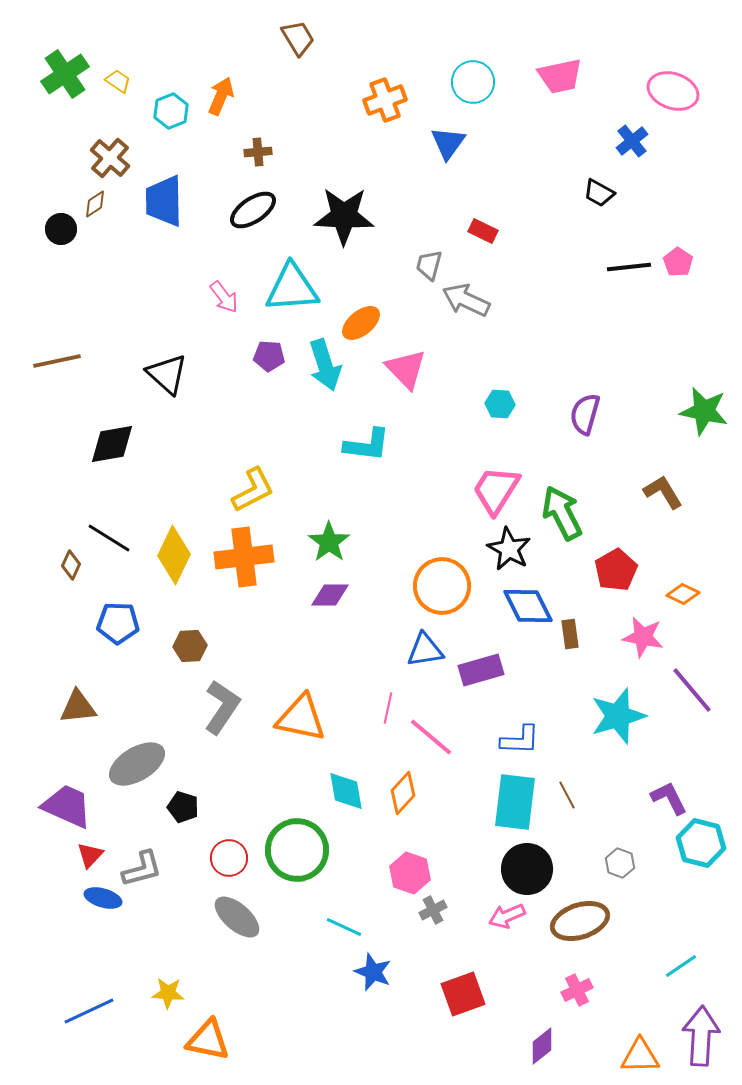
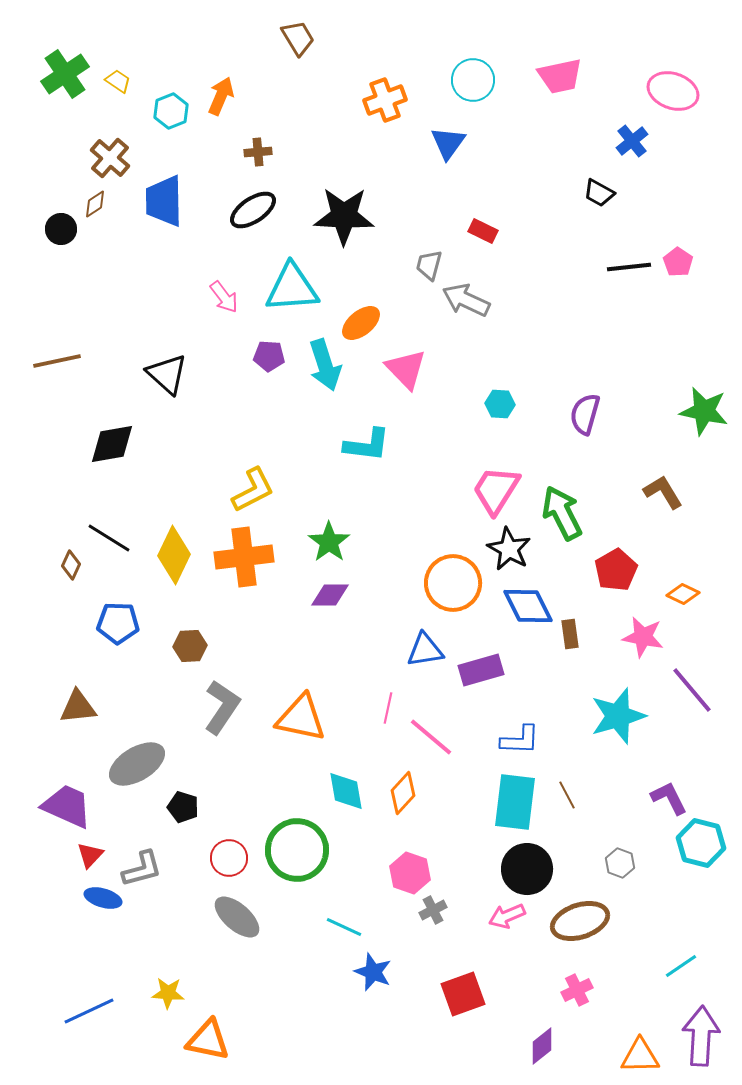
cyan circle at (473, 82): moved 2 px up
orange circle at (442, 586): moved 11 px right, 3 px up
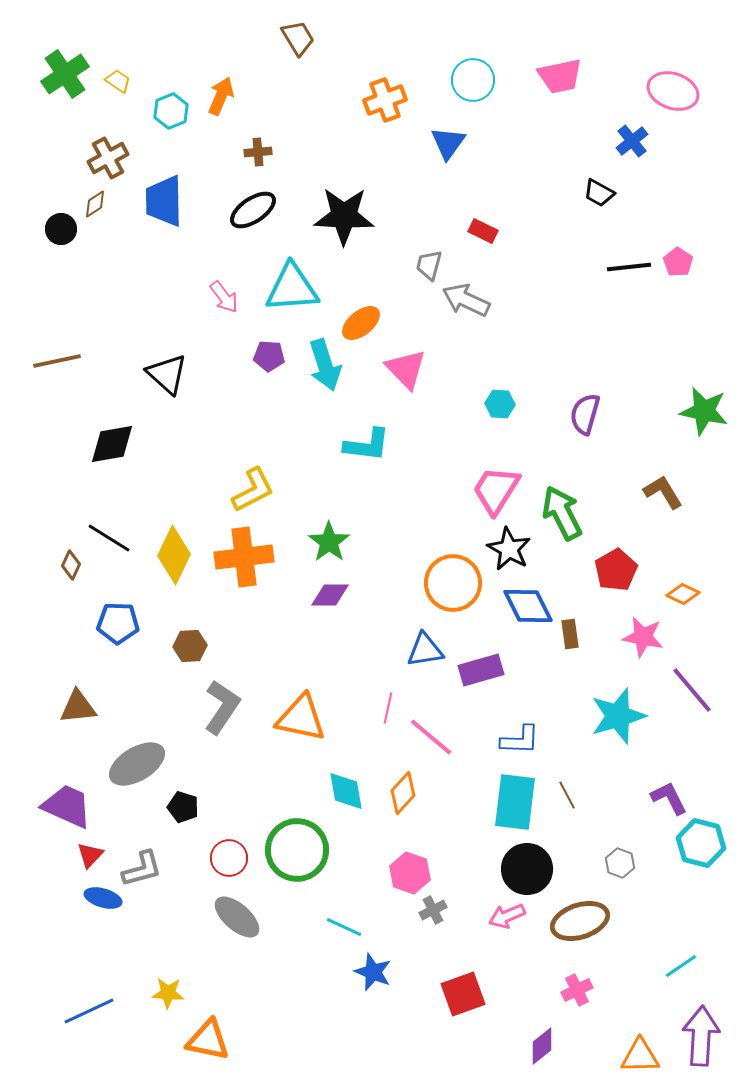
brown cross at (110, 158): moved 2 px left; rotated 21 degrees clockwise
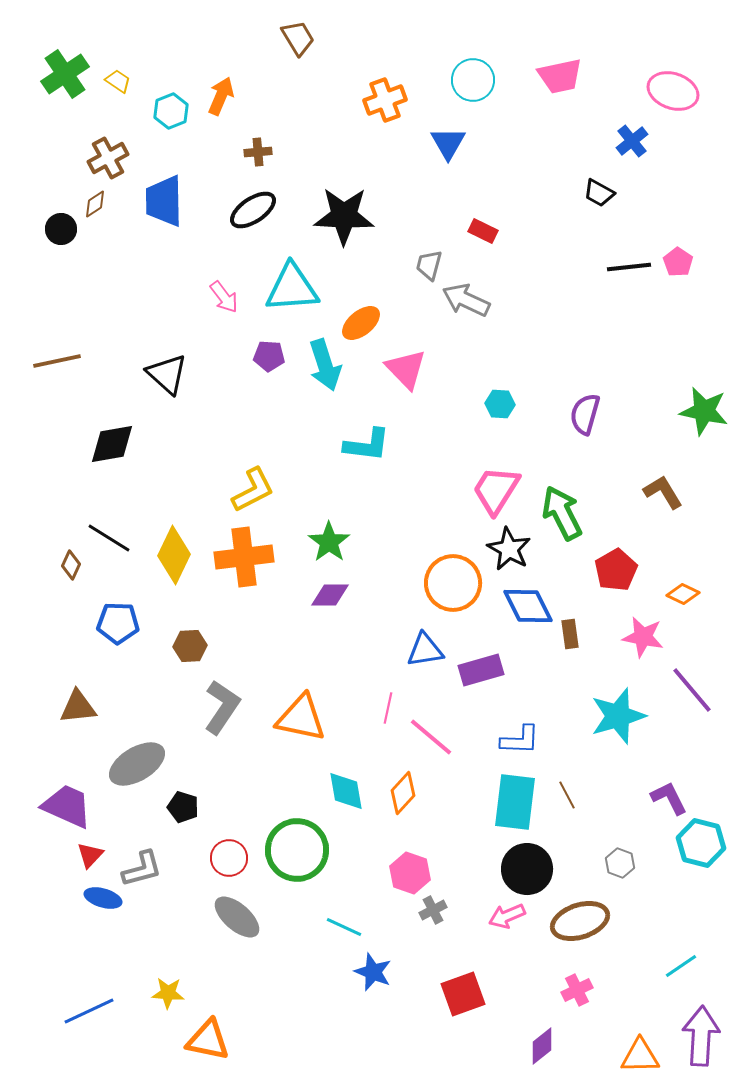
blue triangle at (448, 143): rotated 6 degrees counterclockwise
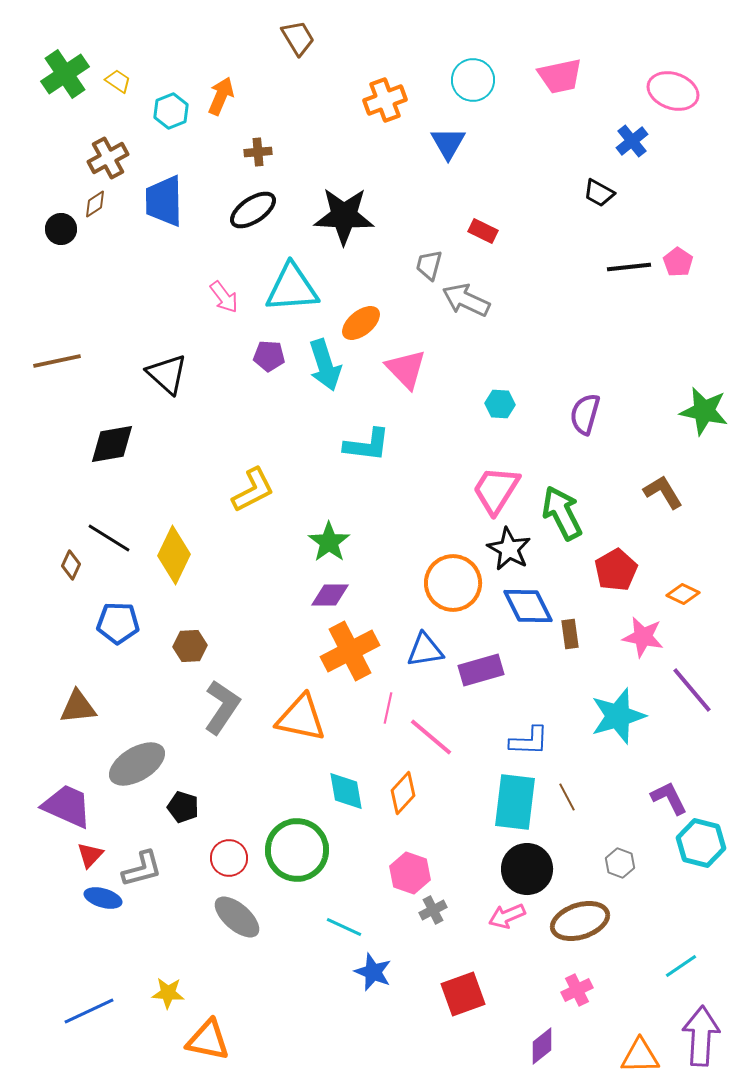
orange cross at (244, 557): moved 106 px right, 94 px down; rotated 20 degrees counterclockwise
blue L-shape at (520, 740): moved 9 px right, 1 px down
brown line at (567, 795): moved 2 px down
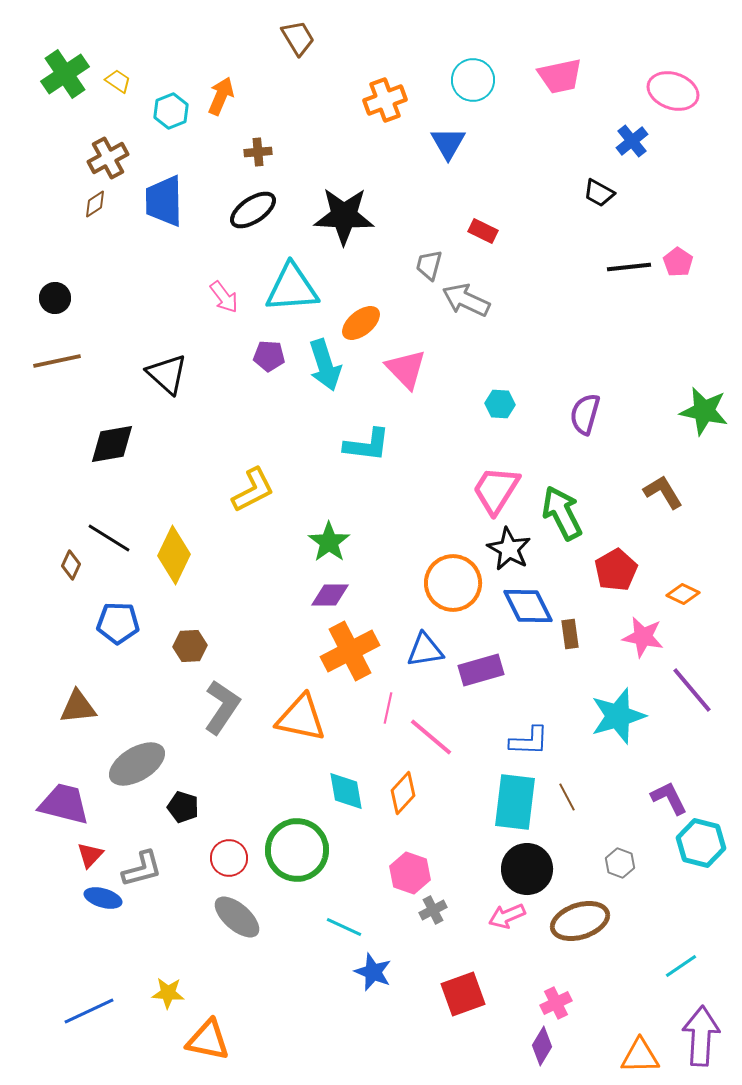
black circle at (61, 229): moved 6 px left, 69 px down
purple trapezoid at (67, 806): moved 3 px left, 2 px up; rotated 10 degrees counterclockwise
pink cross at (577, 990): moved 21 px left, 13 px down
purple diamond at (542, 1046): rotated 21 degrees counterclockwise
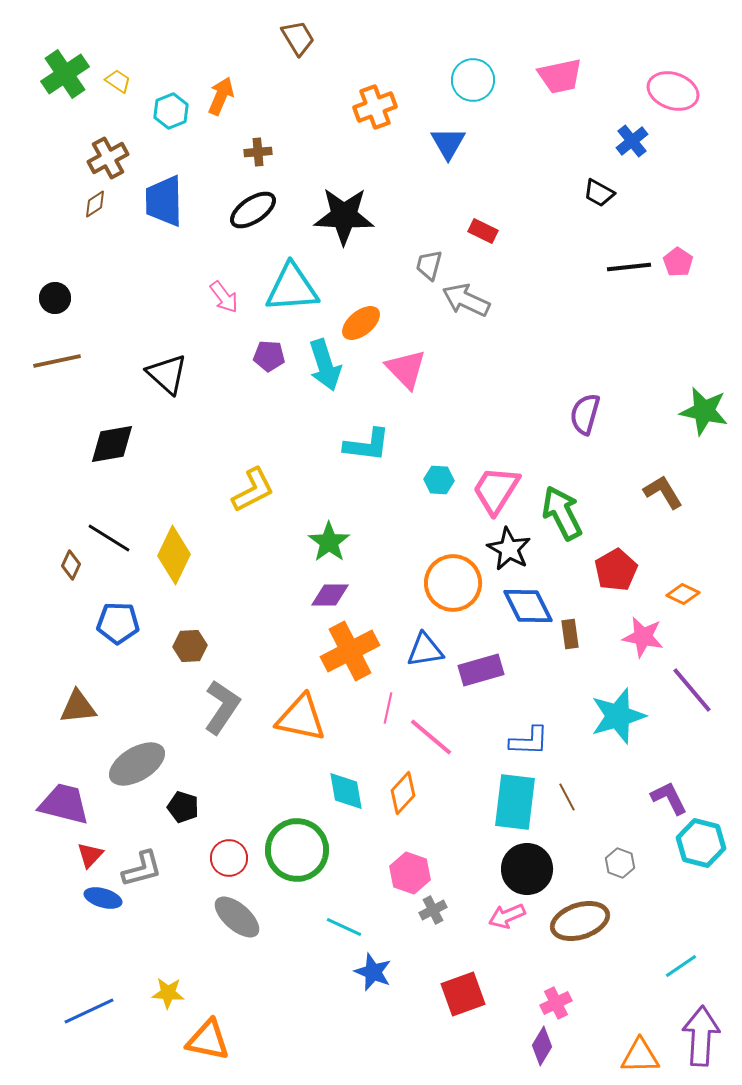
orange cross at (385, 100): moved 10 px left, 7 px down
cyan hexagon at (500, 404): moved 61 px left, 76 px down
